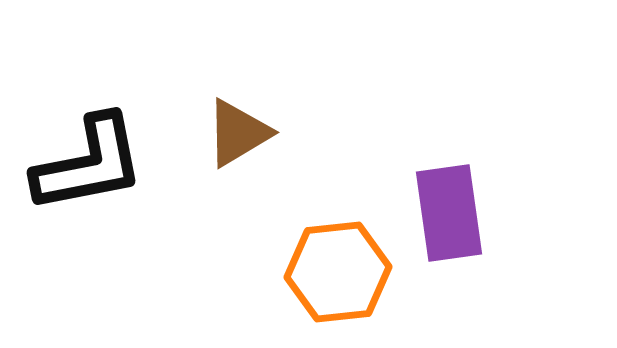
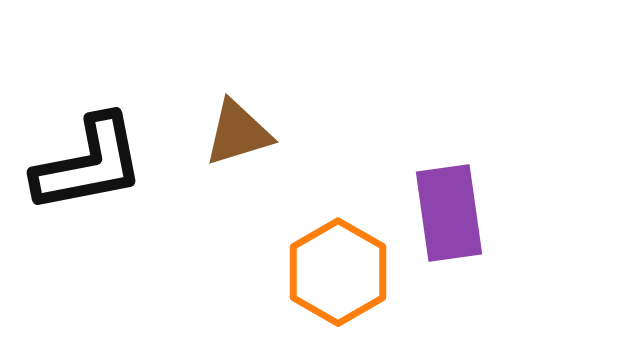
brown triangle: rotated 14 degrees clockwise
orange hexagon: rotated 24 degrees counterclockwise
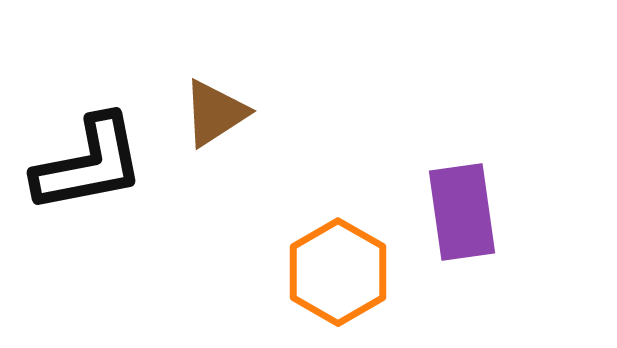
brown triangle: moved 23 px left, 20 px up; rotated 16 degrees counterclockwise
purple rectangle: moved 13 px right, 1 px up
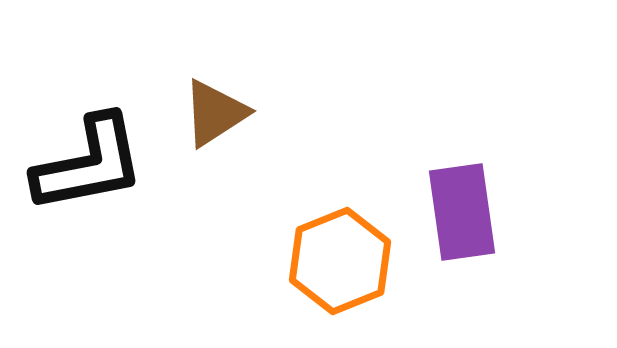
orange hexagon: moved 2 px right, 11 px up; rotated 8 degrees clockwise
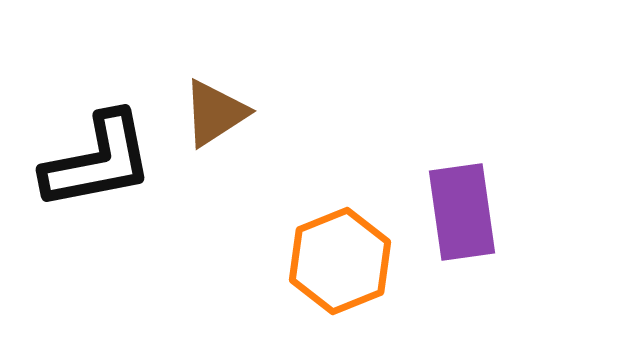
black L-shape: moved 9 px right, 3 px up
